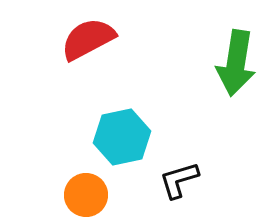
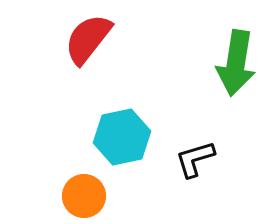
red semicircle: rotated 24 degrees counterclockwise
black L-shape: moved 16 px right, 21 px up
orange circle: moved 2 px left, 1 px down
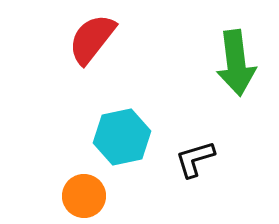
red semicircle: moved 4 px right
green arrow: rotated 16 degrees counterclockwise
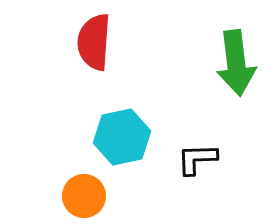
red semicircle: moved 2 px right, 3 px down; rotated 34 degrees counterclockwise
black L-shape: moved 2 px right; rotated 15 degrees clockwise
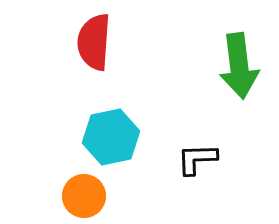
green arrow: moved 3 px right, 3 px down
cyan hexagon: moved 11 px left
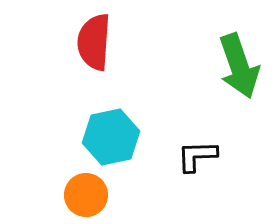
green arrow: rotated 12 degrees counterclockwise
black L-shape: moved 3 px up
orange circle: moved 2 px right, 1 px up
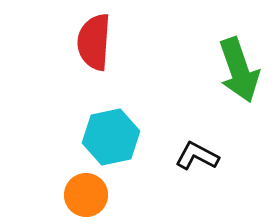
green arrow: moved 4 px down
black L-shape: rotated 30 degrees clockwise
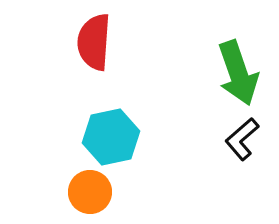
green arrow: moved 1 px left, 3 px down
black L-shape: moved 45 px right, 17 px up; rotated 69 degrees counterclockwise
orange circle: moved 4 px right, 3 px up
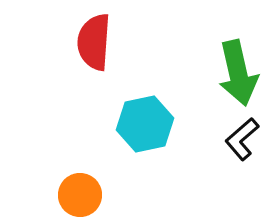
green arrow: rotated 6 degrees clockwise
cyan hexagon: moved 34 px right, 13 px up
orange circle: moved 10 px left, 3 px down
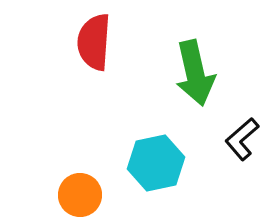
green arrow: moved 43 px left
cyan hexagon: moved 11 px right, 39 px down
